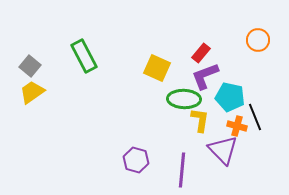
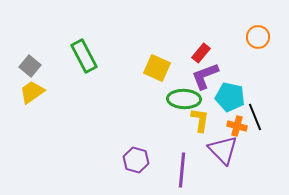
orange circle: moved 3 px up
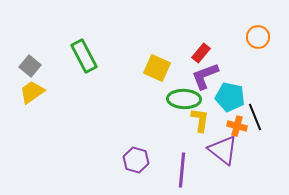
purple triangle: rotated 8 degrees counterclockwise
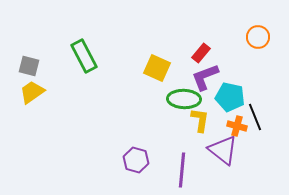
gray square: moved 1 px left; rotated 25 degrees counterclockwise
purple L-shape: moved 1 px down
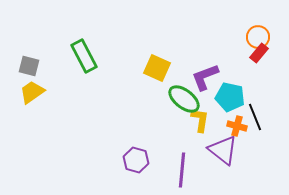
red rectangle: moved 58 px right
green ellipse: rotated 36 degrees clockwise
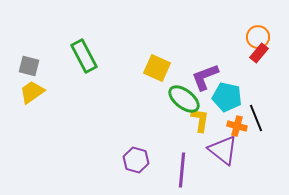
cyan pentagon: moved 3 px left
black line: moved 1 px right, 1 px down
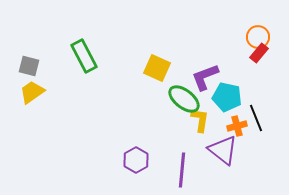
orange cross: rotated 30 degrees counterclockwise
purple hexagon: rotated 15 degrees clockwise
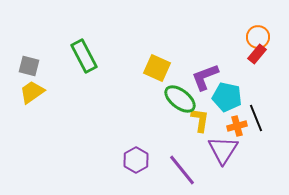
red rectangle: moved 2 px left, 1 px down
green ellipse: moved 4 px left
purple triangle: rotated 24 degrees clockwise
purple line: rotated 44 degrees counterclockwise
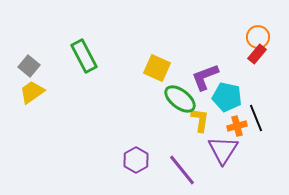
gray square: rotated 25 degrees clockwise
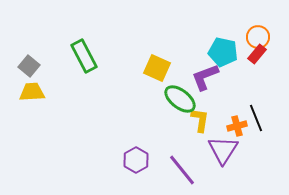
yellow trapezoid: rotated 32 degrees clockwise
cyan pentagon: moved 4 px left, 45 px up
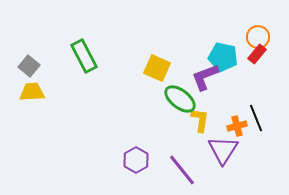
cyan pentagon: moved 5 px down
